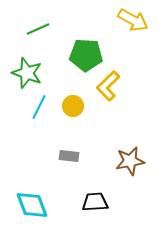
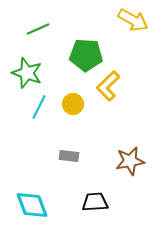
yellow circle: moved 2 px up
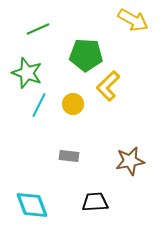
cyan line: moved 2 px up
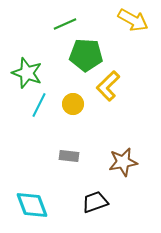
green line: moved 27 px right, 5 px up
brown star: moved 7 px left, 1 px down
black trapezoid: rotated 16 degrees counterclockwise
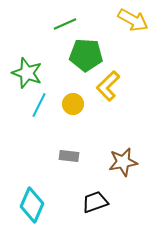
cyan diamond: rotated 44 degrees clockwise
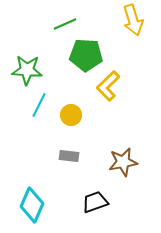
yellow arrow: rotated 44 degrees clockwise
green star: moved 3 px up; rotated 16 degrees counterclockwise
yellow circle: moved 2 px left, 11 px down
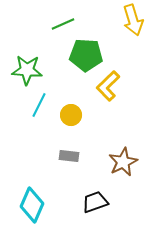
green line: moved 2 px left
brown star: rotated 16 degrees counterclockwise
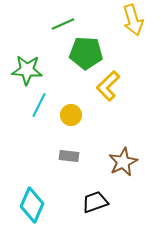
green pentagon: moved 2 px up
